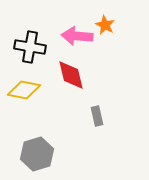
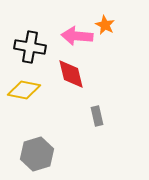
red diamond: moved 1 px up
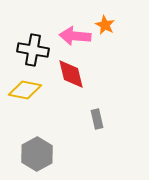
pink arrow: moved 2 px left
black cross: moved 3 px right, 3 px down
yellow diamond: moved 1 px right
gray rectangle: moved 3 px down
gray hexagon: rotated 12 degrees counterclockwise
